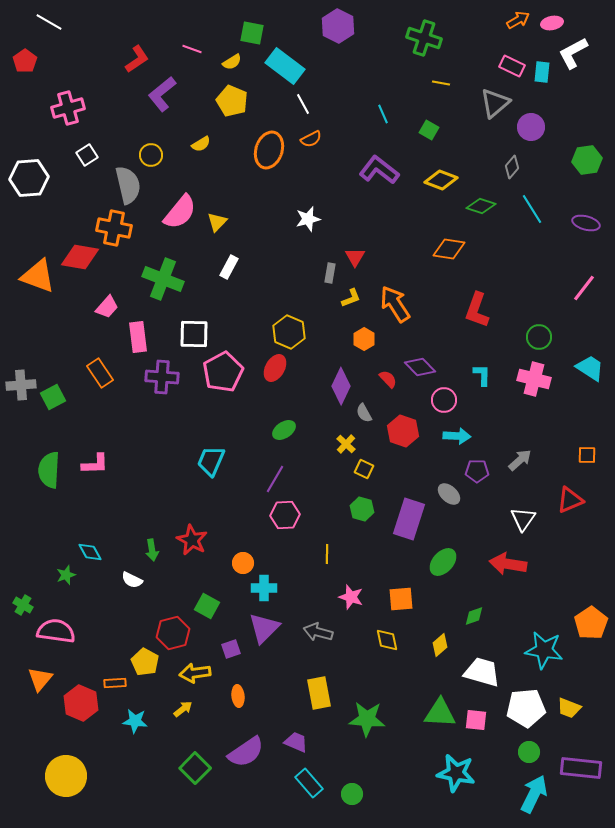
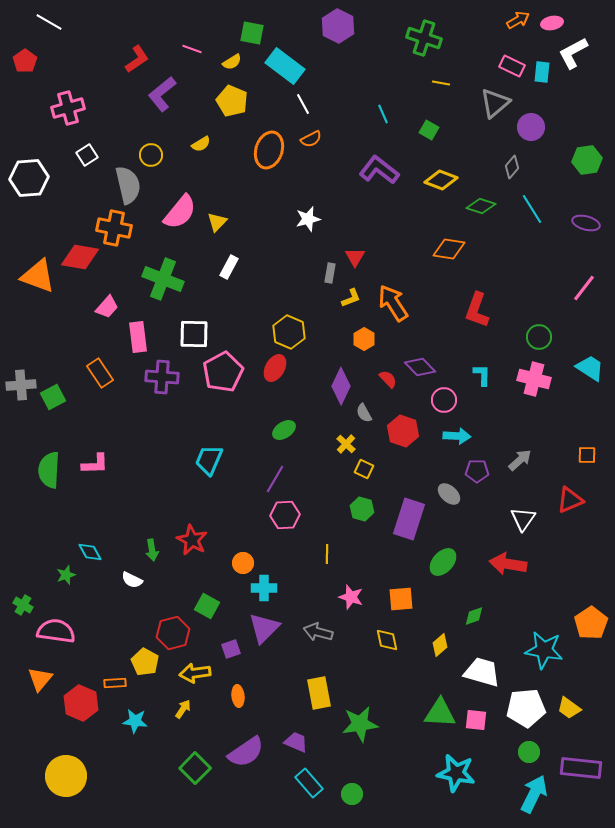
orange arrow at (395, 304): moved 2 px left, 1 px up
cyan trapezoid at (211, 461): moved 2 px left, 1 px up
yellow trapezoid at (569, 708): rotated 15 degrees clockwise
yellow arrow at (183, 709): rotated 18 degrees counterclockwise
green star at (367, 719): moved 7 px left, 5 px down; rotated 12 degrees counterclockwise
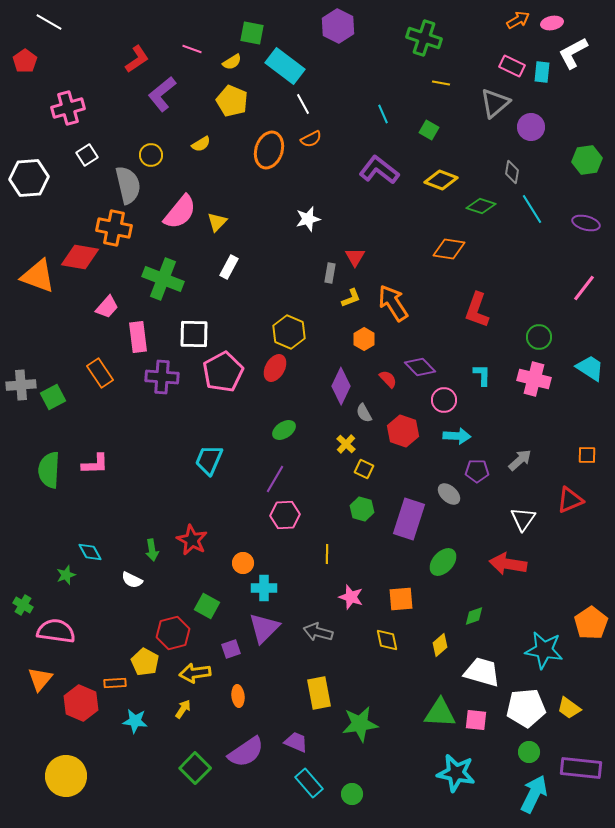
gray diamond at (512, 167): moved 5 px down; rotated 30 degrees counterclockwise
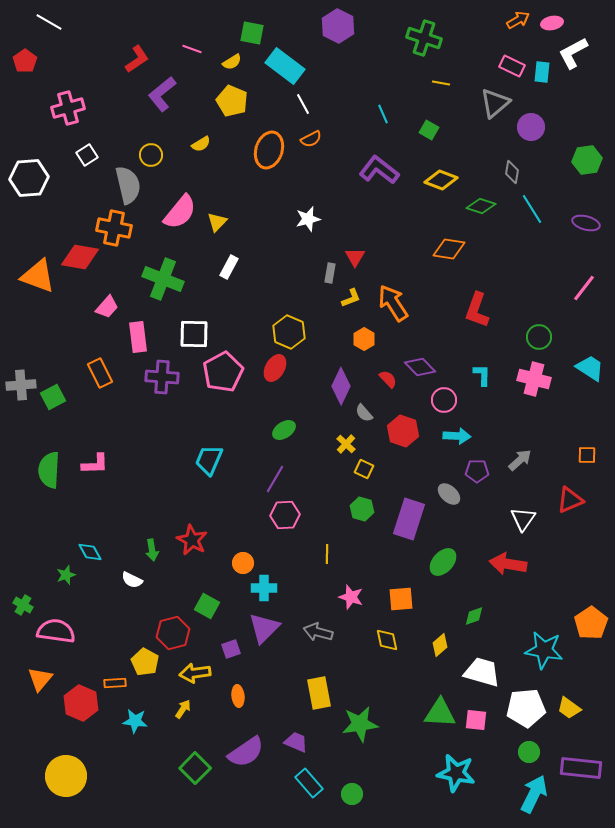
orange rectangle at (100, 373): rotated 8 degrees clockwise
gray semicircle at (364, 413): rotated 12 degrees counterclockwise
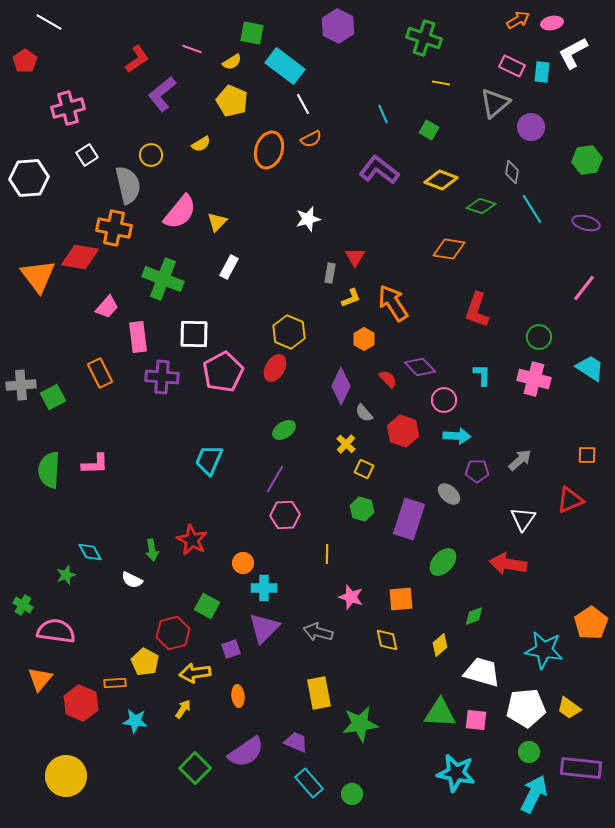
orange triangle at (38, 276): rotated 33 degrees clockwise
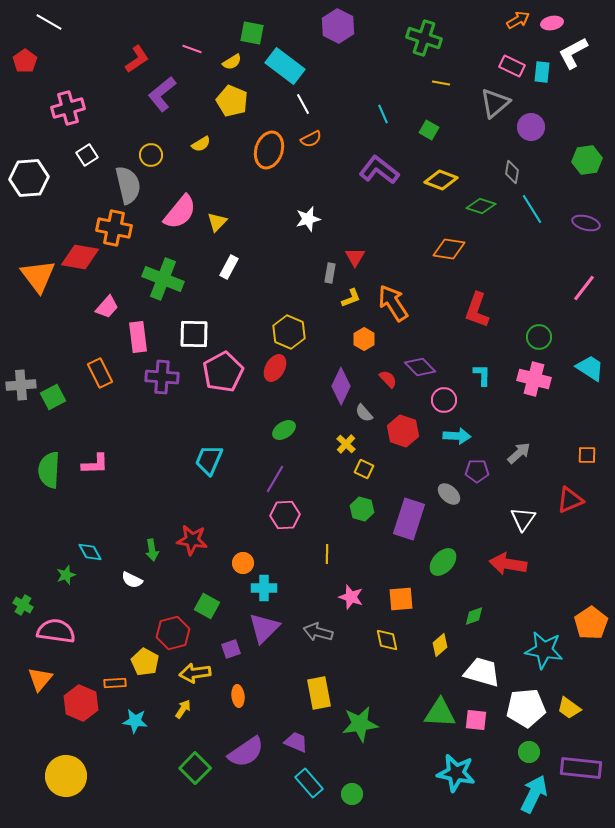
gray arrow at (520, 460): moved 1 px left, 7 px up
red star at (192, 540): rotated 20 degrees counterclockwise
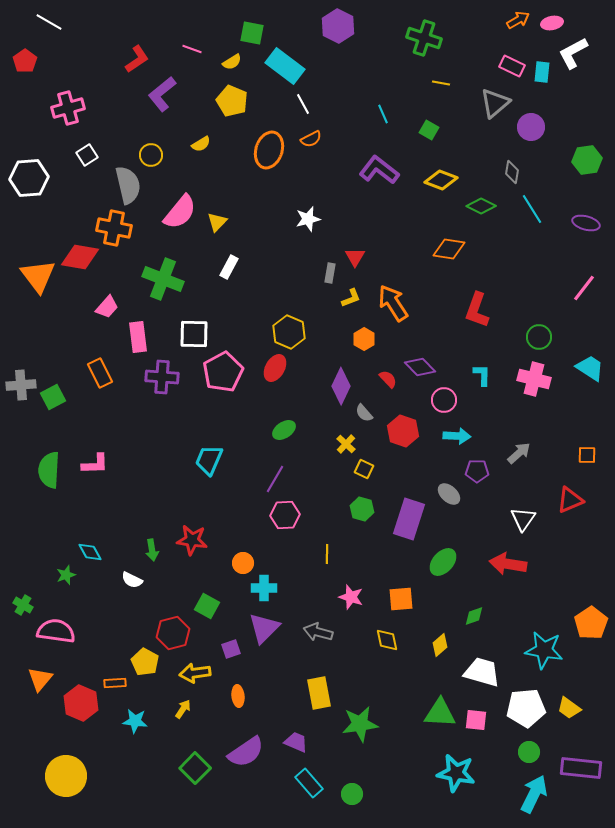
green diamond at (481, 206): rotated 8 degrees clockwise
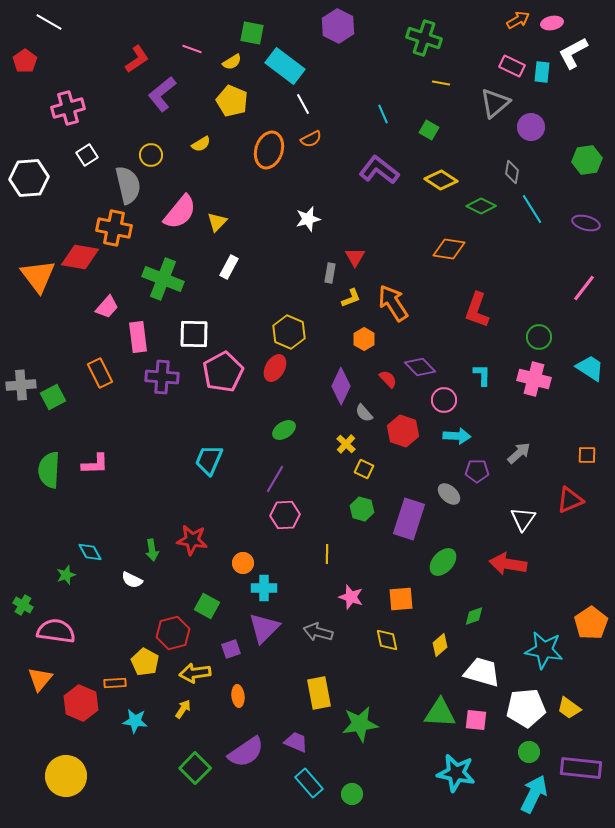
yellow diamond at (441, 180): rotated 12 degrees clockwise
